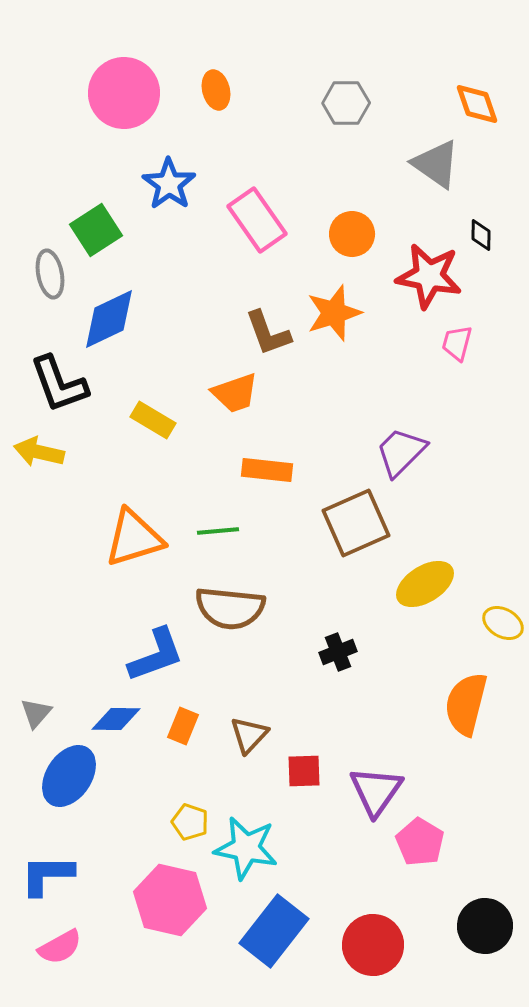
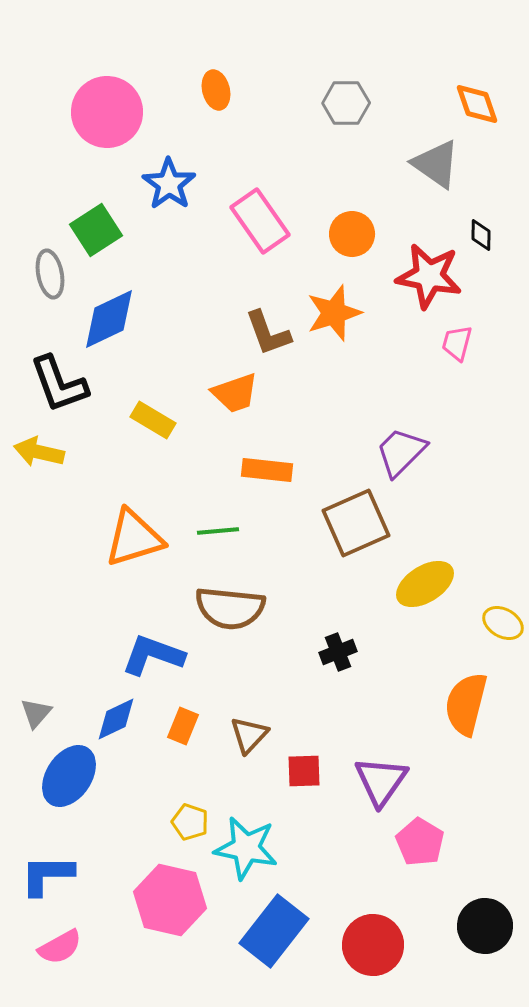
pink circle at (124, 93): moved 17 px left, 19 px down
pink rectangle at (257, 220): moved 3 px right, 1 px down
blue L-shape at (156, 655): moved 3 px left; rotated 140 degrees counterclockwise
blue diamond at (116, 719): rotated 27 degrees counterclockwise
purple triangle at (376, 791): moved 5 px right, 10 px up
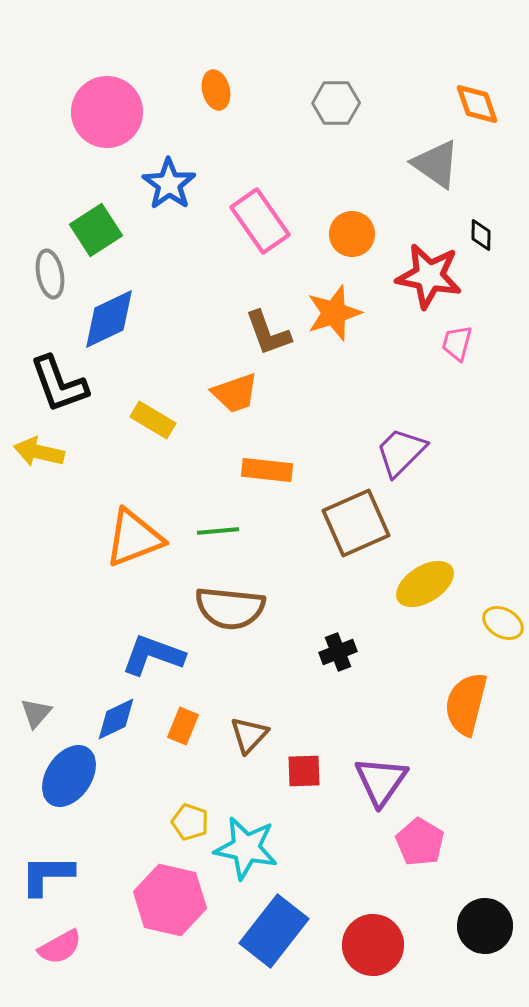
gray hexagon at (346, 103): moved 10 px left
orange triangle at (134, 538): rotated 4 degrees counterclockwise
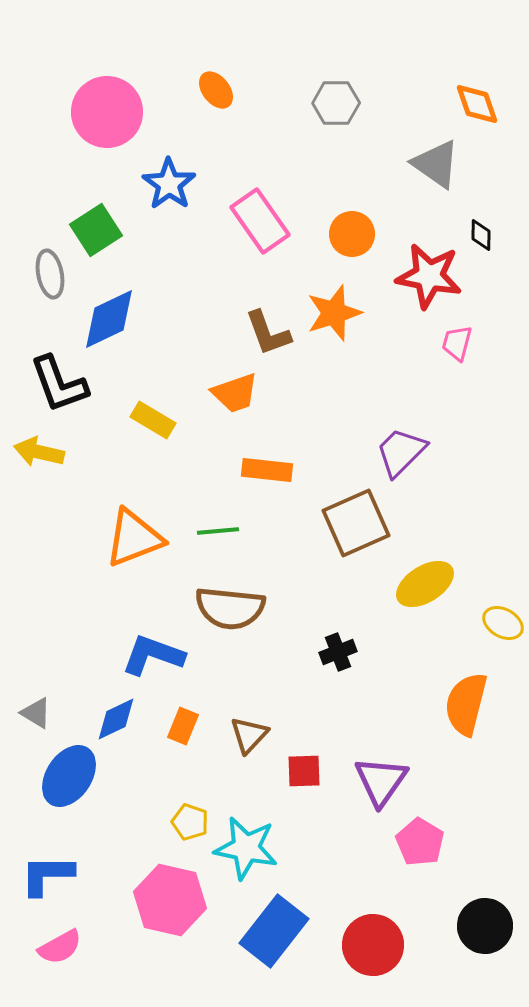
orange ellipse at (216, 90): rotated 24 degrees counterclockwise
gray triangle at (36, 713): rotated 40 degrees counterclockwise
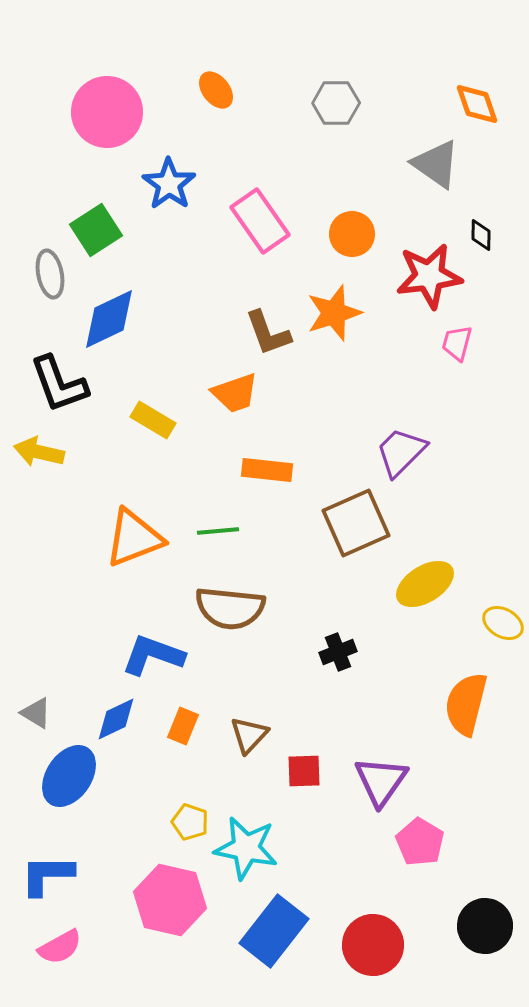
red star at (429, 276): rotated 18 degrees counterclockwise
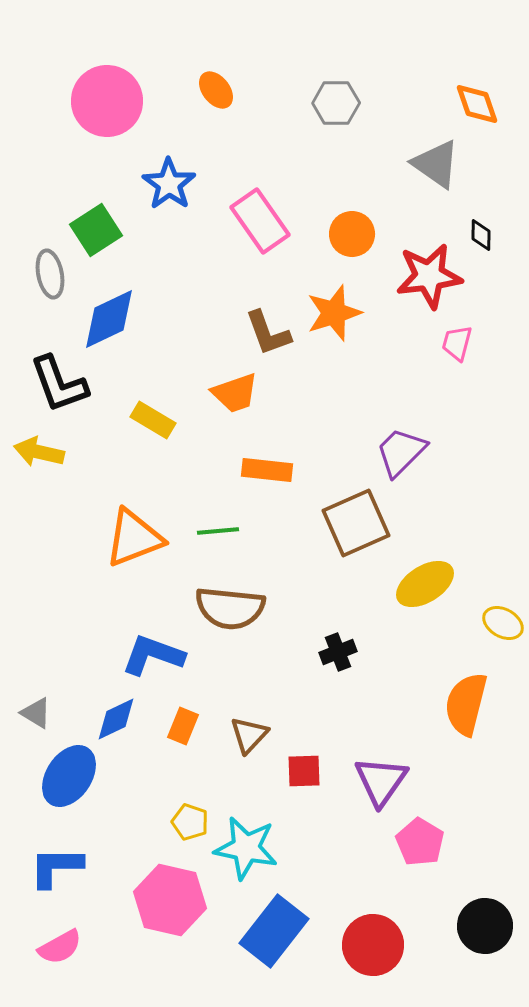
pink circle at (107, 112): moved 11 px up
blue L-shape at (47, 875): moved 9 px right, 8 px up
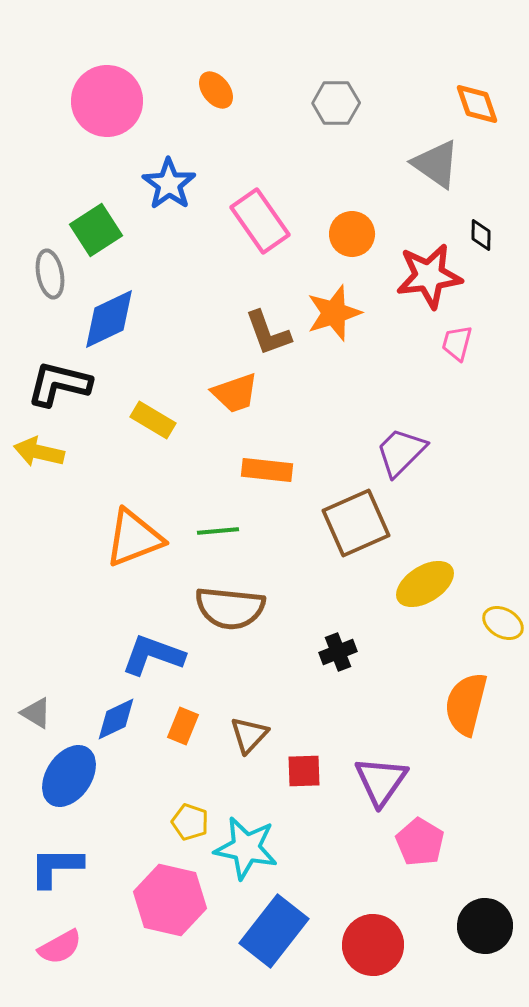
black L-shape at (59, 384): rotated 124 degrees clockwise
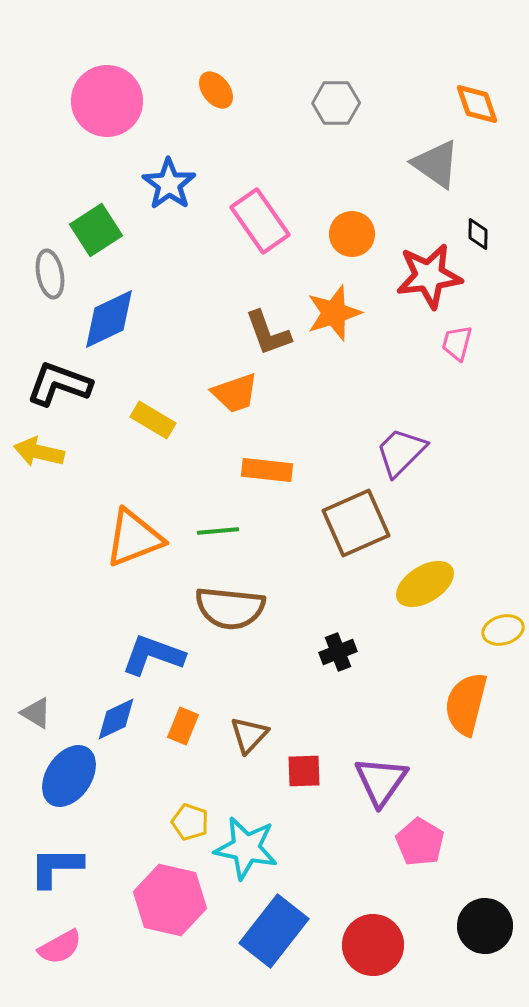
black diamond at (481, 235): moved 3 px left, 1 px up
black L-shape at (59, 384): rotated 6 degrees clockwise
yellow ellipse at (503, 623): moved 7 px down; rotated 45 degrees counterclockwise
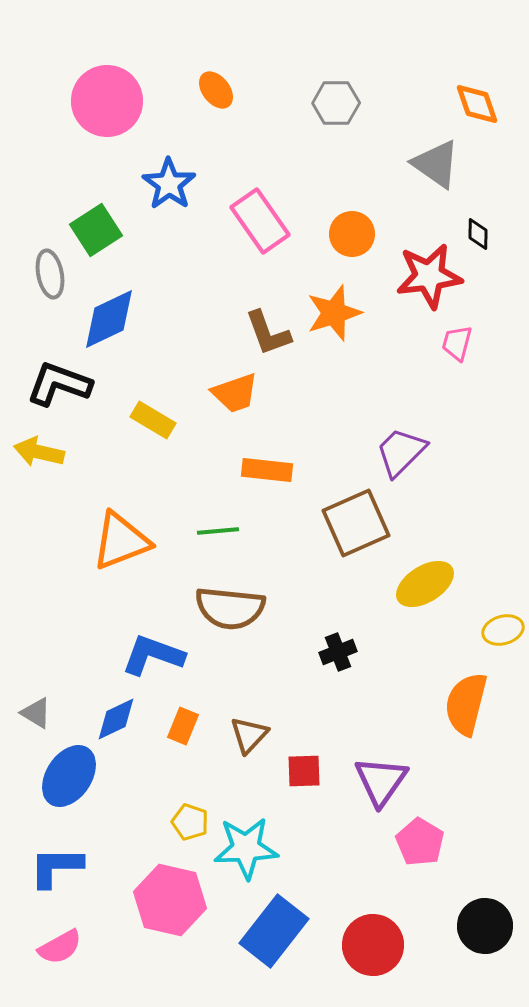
orange triangle at (134, 538): moved 13 px left, 3 px down
cyan star at (246, 848): rotated 14 degrees counterclockwise
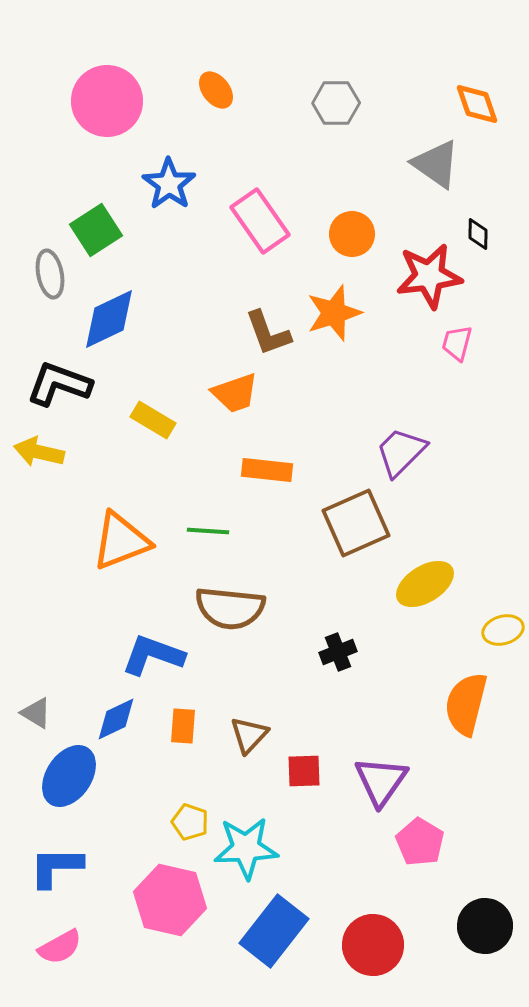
green line at (218, 531): moved 10 px left; rotated 9 degrees clockwise
orange rectangle at (183, 726): rotated 18 degrees counterclockwise
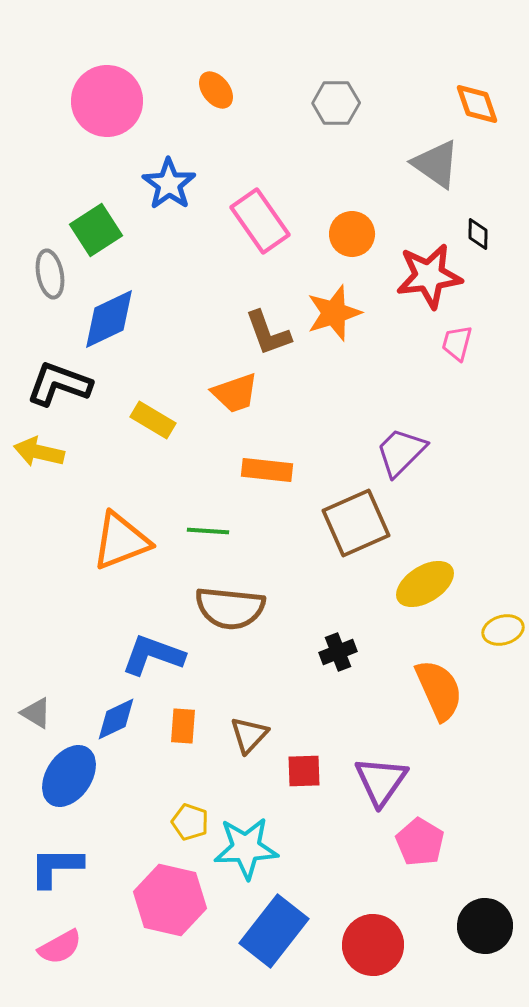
orange semicircle at (466, 704): moved 27 px left, 14 px up; rotated 142 degrees clockwise
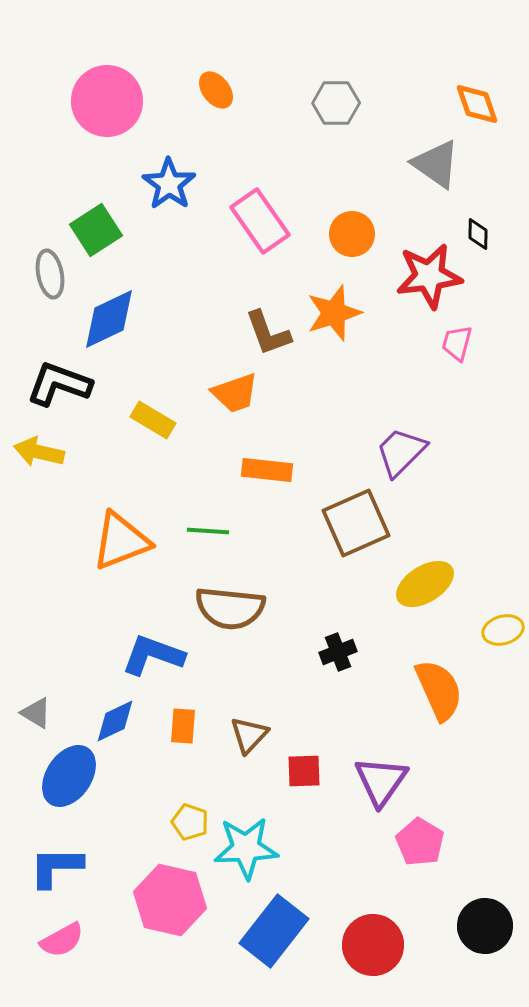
blue diamond at (116, 719): moved 1 px left, 2 px down
pink semicircle at (60, 947): moved 2 px right, 7 px up
